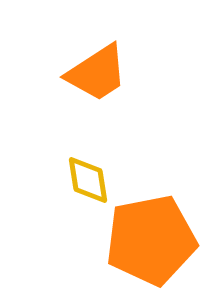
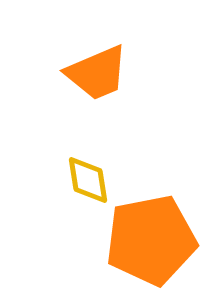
orange trapezoid: rotated 10 degrees clockwise
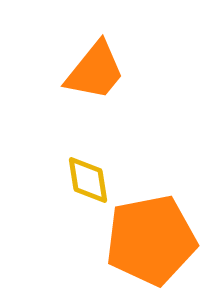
orange trapezoid: moved 2 px left, 2 px up; rotated 28 degrees counterclockwise
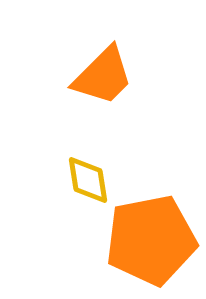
orange trapezoid: moved 8 px right, 5 px down; rotated 6 degrees clockwise
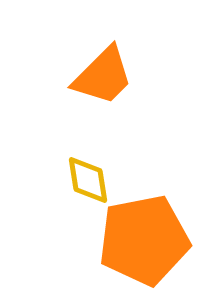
orange pentagon: moved 7 px left
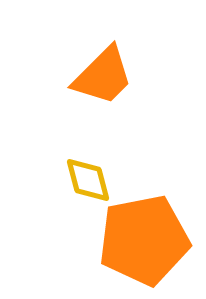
yellow diamond: rotated 6 degrees counterclockwise
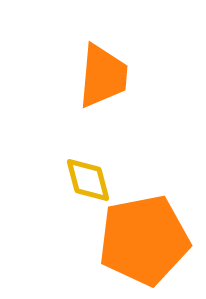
orange trapezoid: rotated 40 degrees counterclockwise
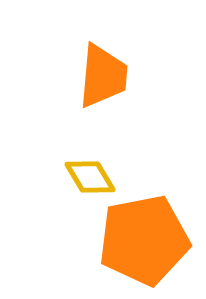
yellow diamond: moved 2 px right, 3 px up; rotated 16 degrees counterclockwise
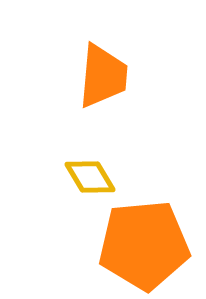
orange pentagon: moved 5 px down; rotated 6 degrees clockwise
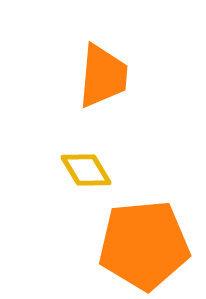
yellow diamond: moved 4 px left, 7 px up
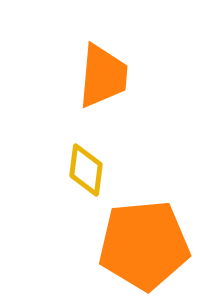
yellow diamond: rotated 38 degrees clockwise
